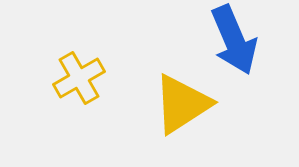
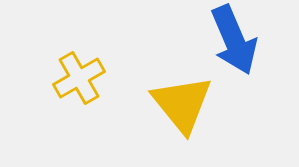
yellow triangle: rotated 36 degrees counterclockwise
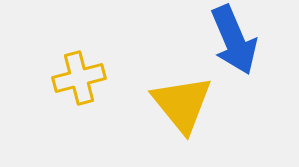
yellow cross: rotated 15 degrees clockwise
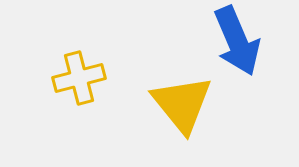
blue arrow: moved 3 px right, 1 px down
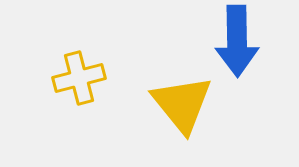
blue arrow: rotated 22 degrees clockwise
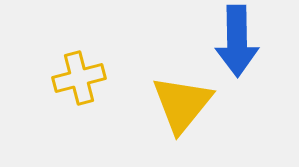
yellow triangle: rotated 18 degrees clockwise
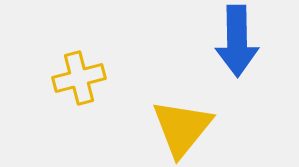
yellow triangle: moved 24 px down
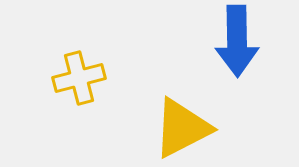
yellow triangle: rotated 24 degrees clockwise
